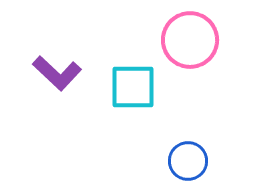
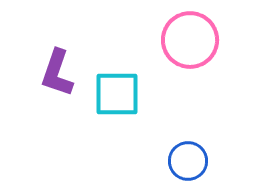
purple L-shape: rotated 66 degrees clockwise
cyan square: moved 16 px left, 7 px down
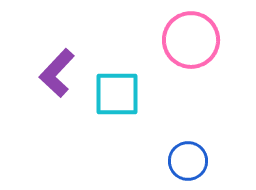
pink circle: moved 1 px right
purple L-shape: rotated 24 degrees clockwise
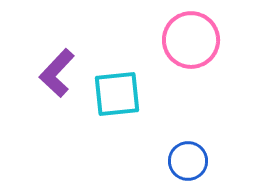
cyan square: rotated 6 degrees counterclockwise
